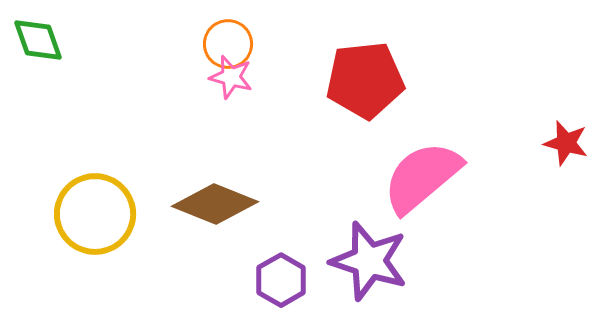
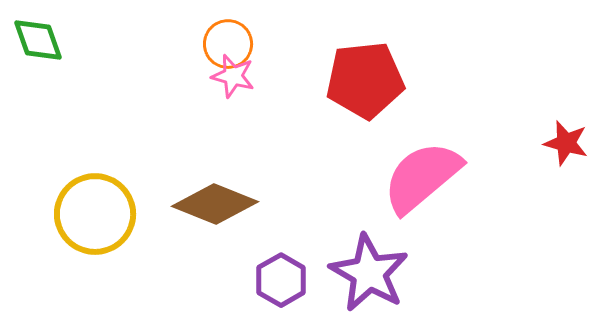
pink star: moved 2 px right, 1 px up
purple star: moved 12 px down; rotated 12 degrees clockwise
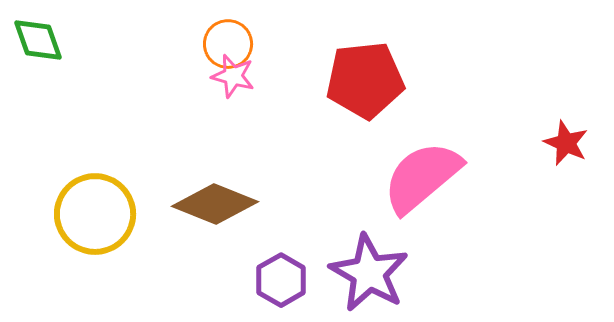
red star: rotated 9 degrees clockwise
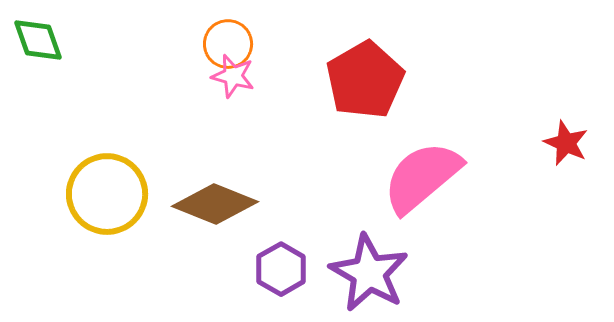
red pentagon: rotated 24 degrees counterclockwise
yellow circle: moved 12 px right, 20 px up
purple hexagon: moved 11 px up
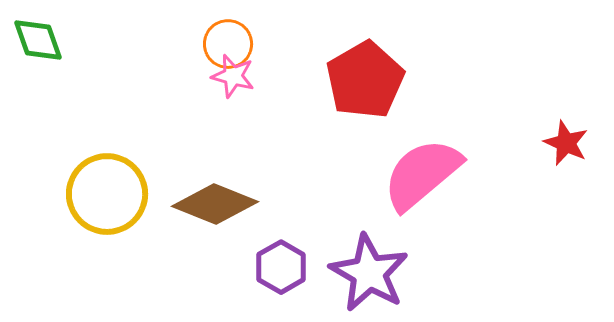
pink semicircle: moved 3 px up
purple hexagon: moved 2 px up
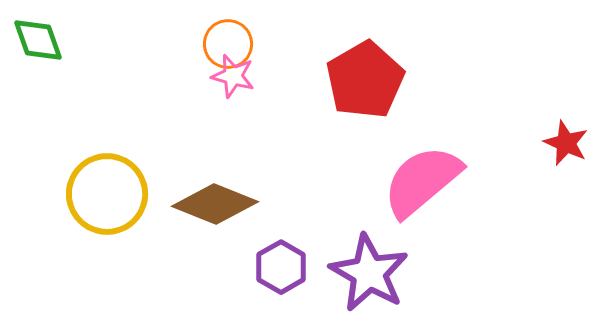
pink semicircle: moved 7 px down
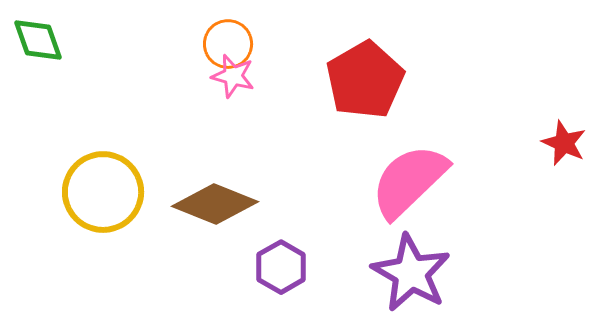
red star: moved 2 px left
pink semicircle: moved 13 px left; rotated 4 degrees counterclockwise
yellow circle: moved 4 px left, 2 px up
purple star: moved 42 px right
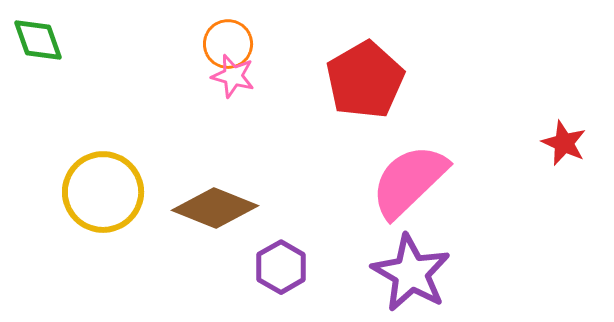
brown diamond: moved 4 px down
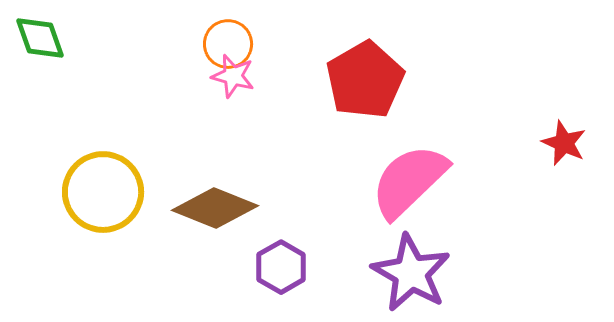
green diamond: moved 2 px right, 2 px up
